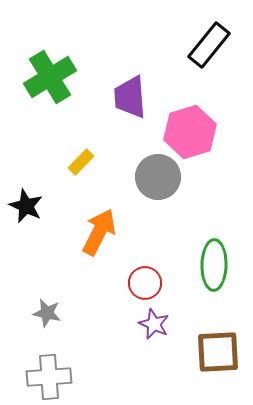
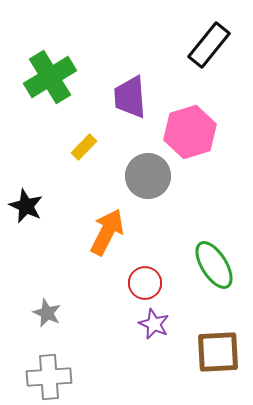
yellow rectangle: moved 3 px right, 15 px up
gray circle: moved 10 px left, 1 px up
orange arrow: moved 8 px right
green ellipse: rotated 33 degrees counterclockwise
gray star: rotated 12 degrees clockwise
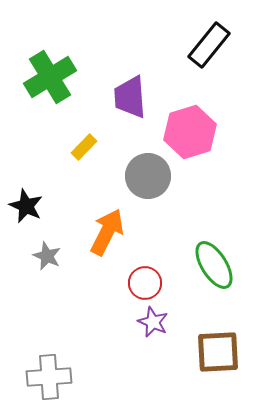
gray star: moved 57 px up
purple star: moved 1 px left, 2 px up
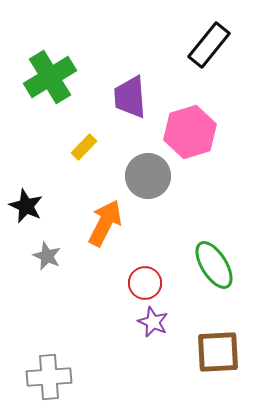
orange arrow: moved 2 px left, 9 px up
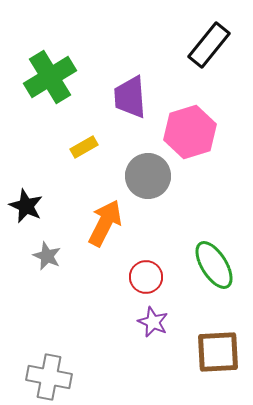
yellow rectangle: rotated 16 degrees clockwise
red circle: moved 1 px right, 6 px up
gray cross: rotated 15 degrees clockwise
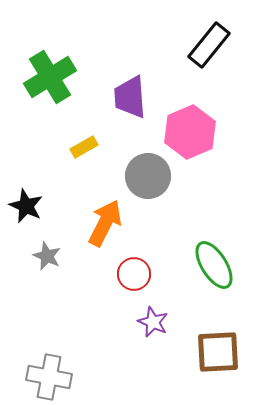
pink hexagon: rotated 6 degrees counterclockwise
red circle: moved 12 px left, 3 px up
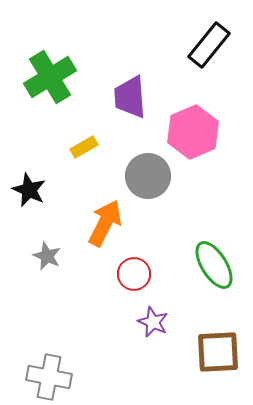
pink hexagon: moved 3 px right
black star: moved 3 px right, 16 px up
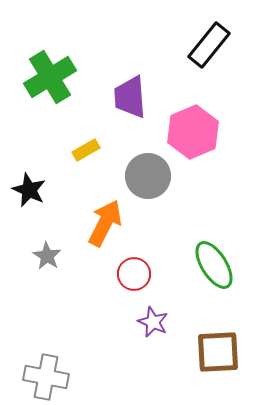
yellow rectangle: moved 2 px right, 3 px down
gray star: rotated 8 degrees clockwise
gray cross: moved 3 px left
